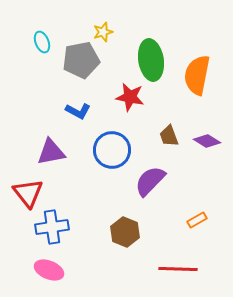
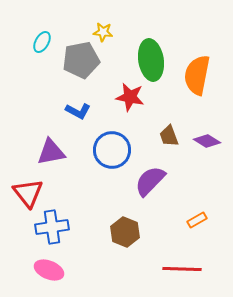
yellow star: rotated 24 degrees clockwise
cyan ellipse: rotated 50 degrees clockwise
red line: moved 4 px right
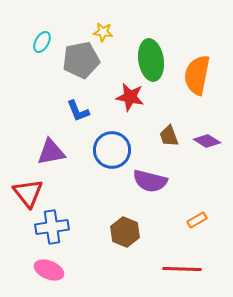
blue L-shape: rotated 40 degrees clockwise
purple semicircle: rotated 120 degrees counterclockwise
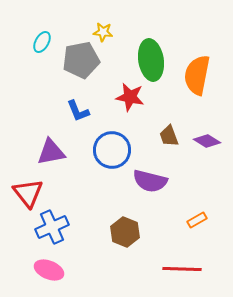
blue cross: rotated 16 degrees counterclockwise
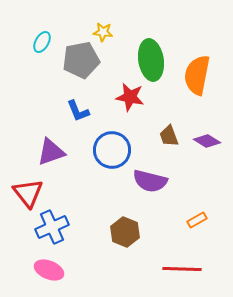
purple triangle: rotated 8 degrees counterclockwise
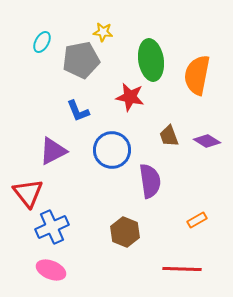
purple triangle: moved 2 px right, 1 px up; rotated 8 degrees counterclockwise
purple semicircle: rotated 112 degrees counterclockwise
pink ellipse: moved 2 px right
